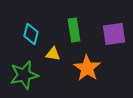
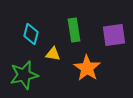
purple square: moved 1 px down
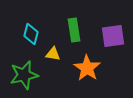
purple square: moved 1 px left, 1 px down
